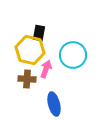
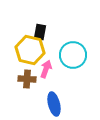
black rectangle: moved 1 px right, 1 px up
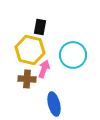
black rectangle: moved 5 px up
pink arrow: moved 2 px left
